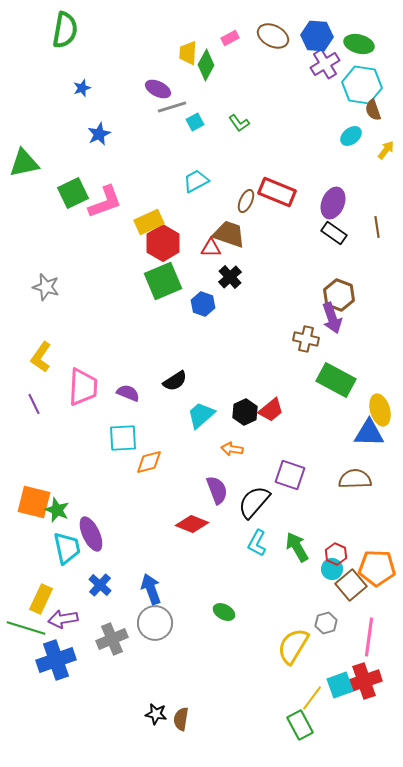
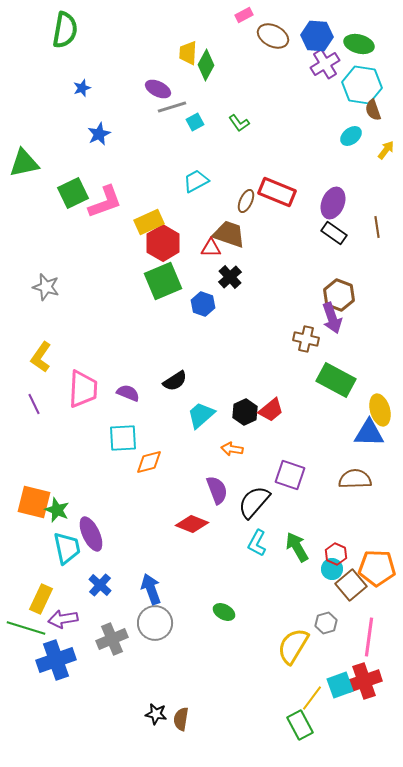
pink rectangle at (230, 38): moved 14 px right, 23 px up
pink trapezoid at (83, 387): moved 2 px down
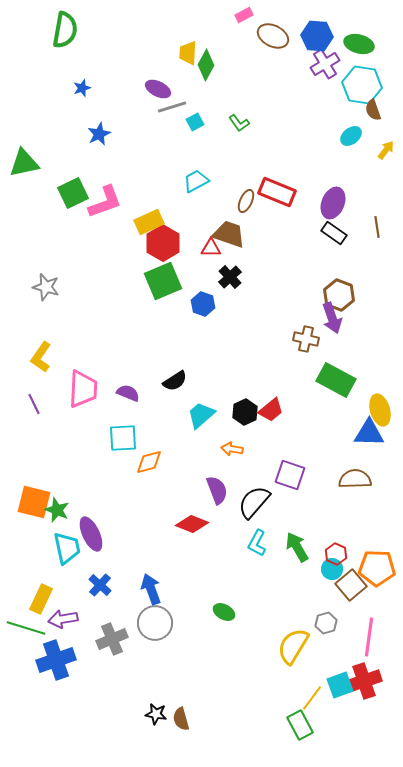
brown semicircle at (181, 719): rotated 25 degrees counterclockwise
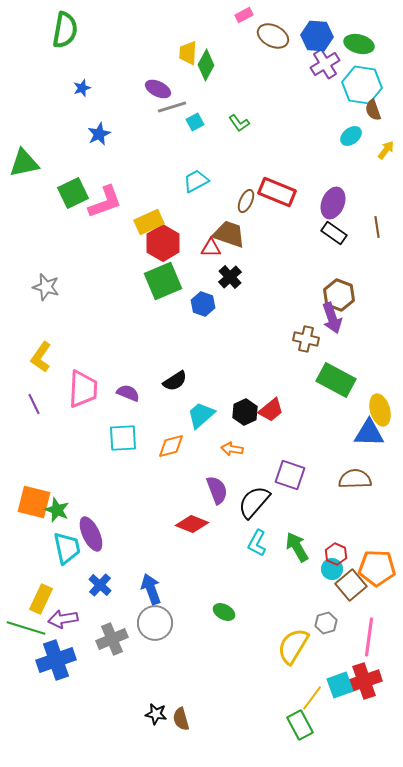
orange diamond at (149, 462): moved 22 px right, 16 px up
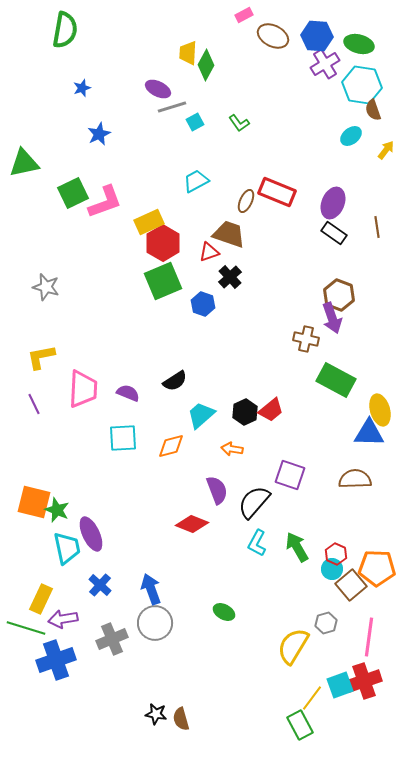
red triangle at (211, 248): moved 2 px left, 4 px down; rotated 20 degrees counterclockwise
yellow L-shape at (41, 357): rotated 44 degrees clockwise
